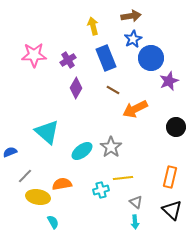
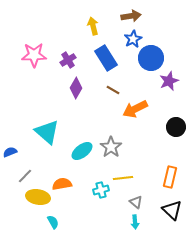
blue rectangle: rotated 10 degrees counterclockwise
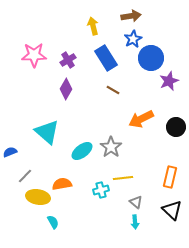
purple diamond: moved 10 px left, 1 px down
orange arrow: moved 6 px right, 10 px down
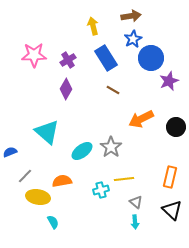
yellow line: moved 1 px right, 1 px down
orange semicircle: moved 3 px up
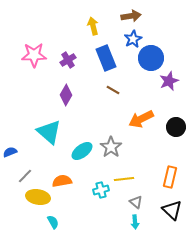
blue rectangle: rotated 10 degrees clockwise
purple diamond: moved 6 px down
cyan triangle: moved 2 px right
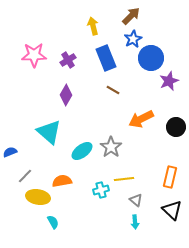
brown arrow: rotated 36 degrees counterclockwise
gray triangle: moved 2 px up
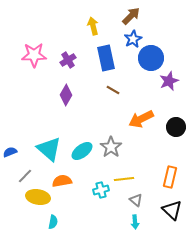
blue rectangle: rotated 10 degrees clockwise
cyan triangle: moved 17 px down
cyan semicircle: rotated 40 degrees clockwise
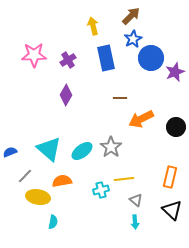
purple star: moved 6 px right, 9 px up
brown line: moved 7 px right, 8 px down; rotated 32 degrees counterclockwise
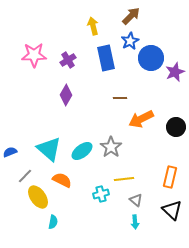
blue star: moved 3 px left, 2 px down
orange semicircle: moved 1 px up; rotated 36 degrees clockwise
cyan cross: moved 4 px down
yellow ellipse: rotated 45 degrees clockwise
